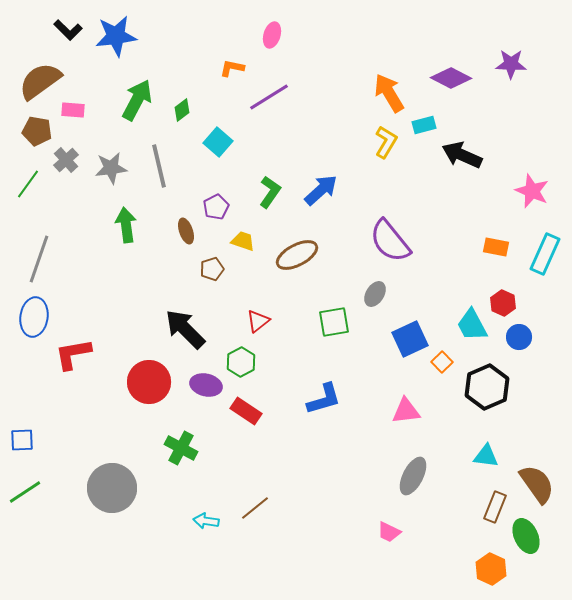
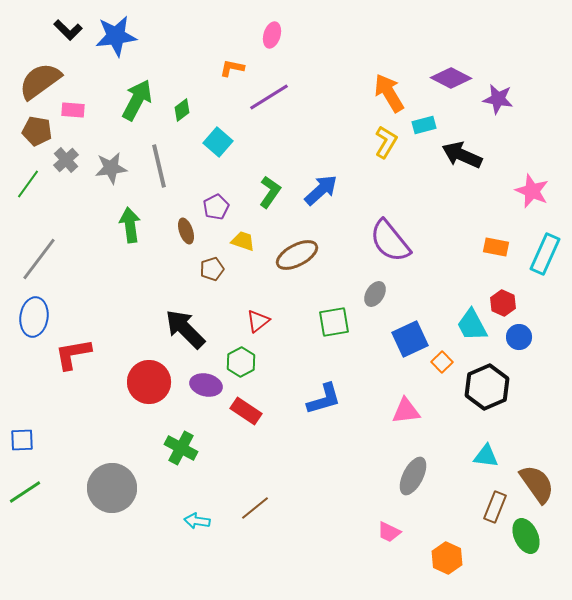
purple star at (511, 64): moved 13 px left, 35 px down; rotated 8 degrees clockwise
green arrow at (126, 225): moved 4 px right
gray line at (39, 259): rotated 18 degrees clockwise
cyan arrow at (206, 521): moved 9 px left
orange hexagon at (491, 569): moved 44 px left, 11 px up
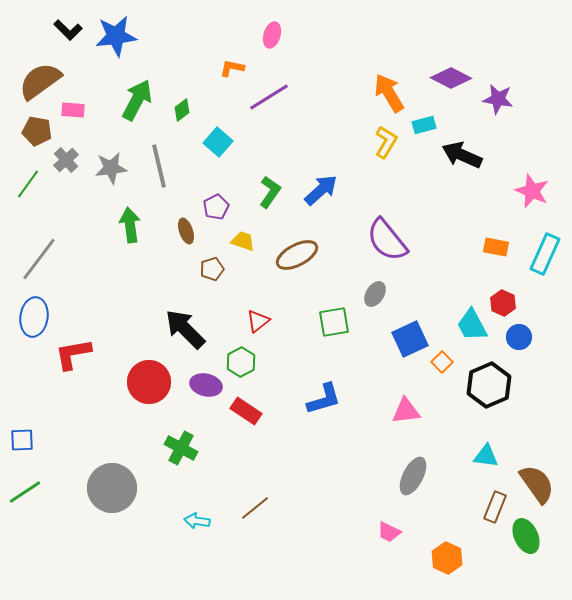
purple semicircle at (390, 241): moved 3 px left, 1 px up
black hexagon at (487, 387): moved 2 px right, 2 px up
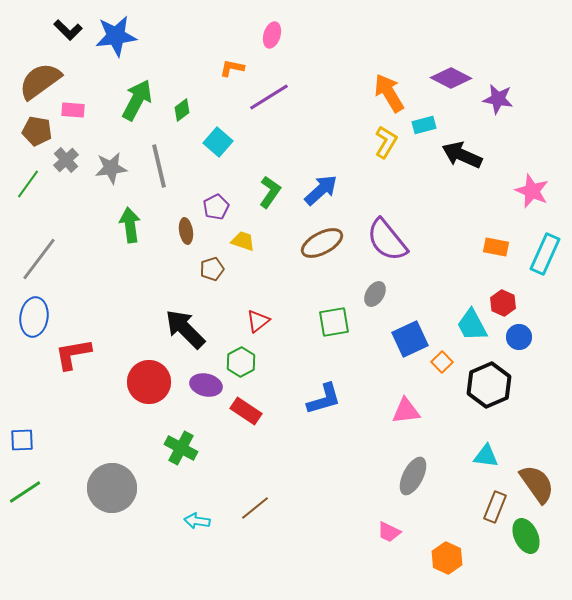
brown ellipse at (186, 231): rotated 10 degrees clockwise
brown ellipse at (297, 255): moved 25 px right, 12 px up
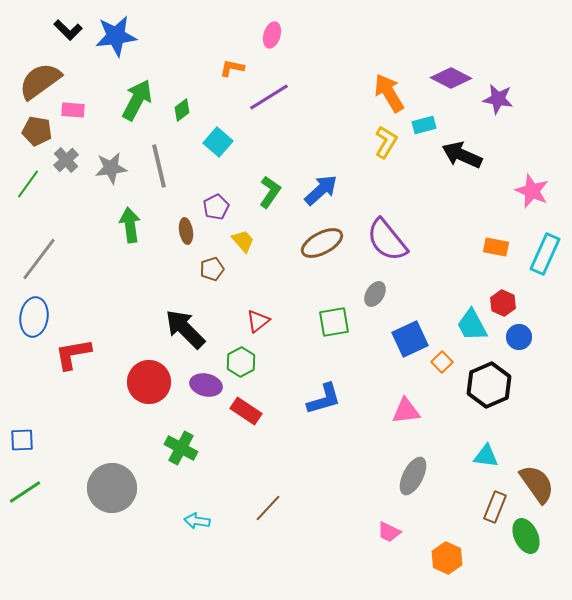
yellow trapezoid at (243, 241): rotated 30 degrees clockwise
brown line at (255, 508): moved 13 px right; rotated 8 degrees counterclockwise
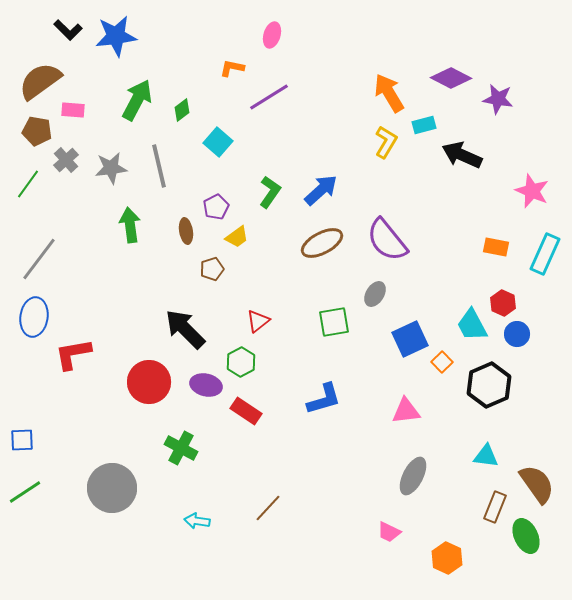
yellow trapezoid at (243, 241): moved 6 px left, 4 px up; rotated 95 degrees clockwise
blue circle at (519, 337): moved 2 px left, 3 px up
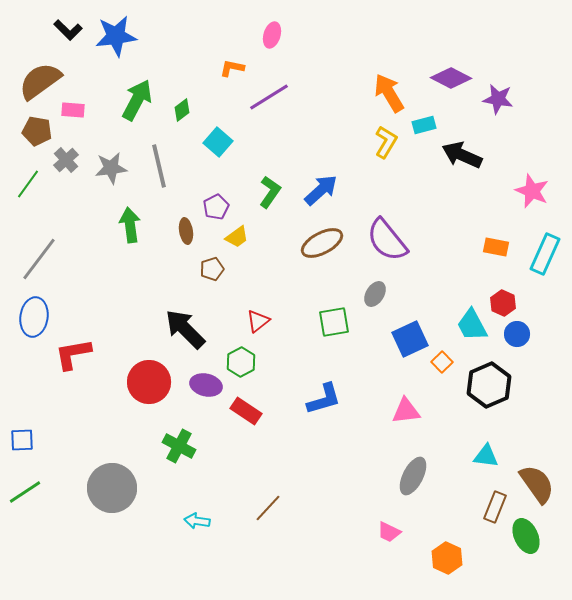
green cross at (181, 448): moved 2 px left, 2 px up
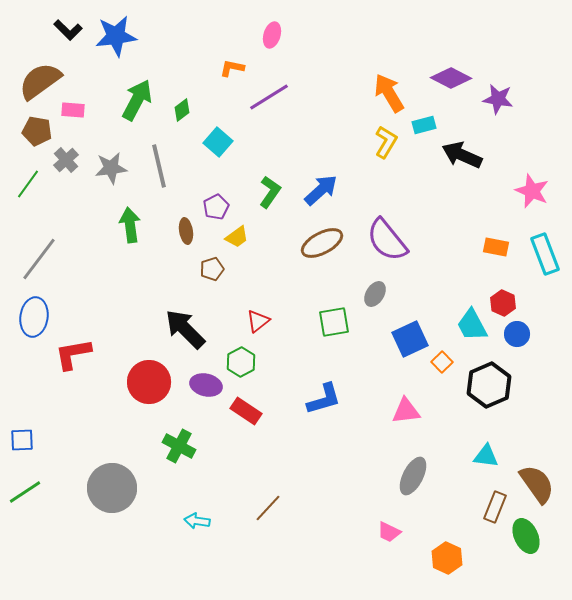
cyan rectangle at (545, 254): rotated 45 degrees counterclockwise
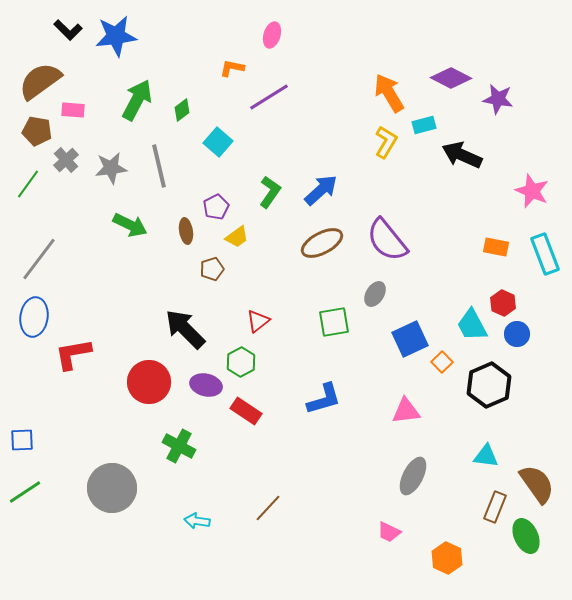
green arrow at (130, 225): rotated 124 degrees clockwise
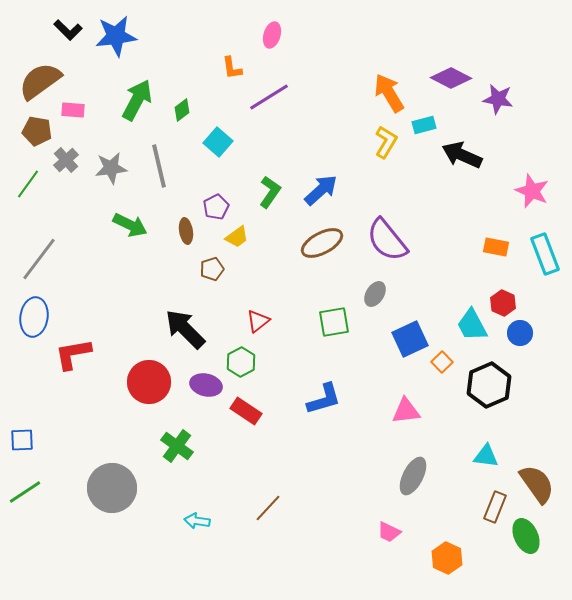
orange L-shape at (232, 68): rotated 110 degrees counterclockwise
blue circle at (517, 334): moved 3 px right, 1 px up
green cross at (179, 446): moved 2 px left; rotated 8 degrees clockwise
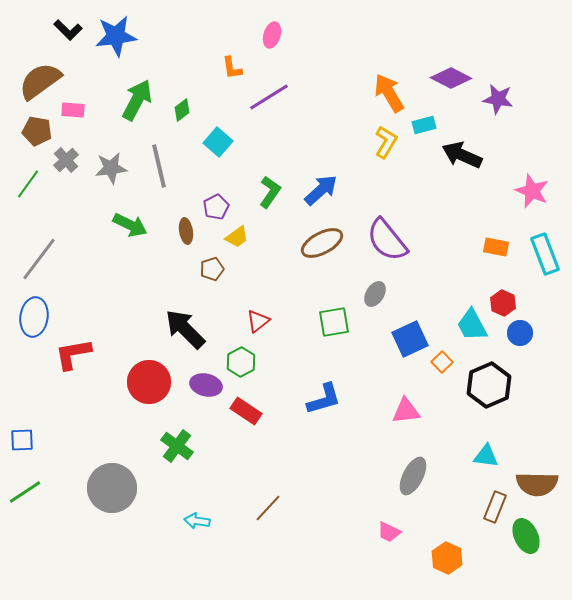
brown semicircle at (537, 484): rotated 126 degrees clockwise
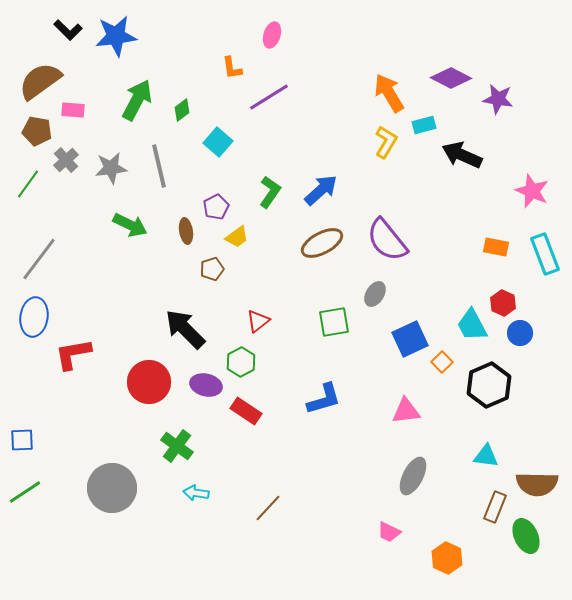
cyan arrow at (197, 521): moved 1 px left, 28 px up
